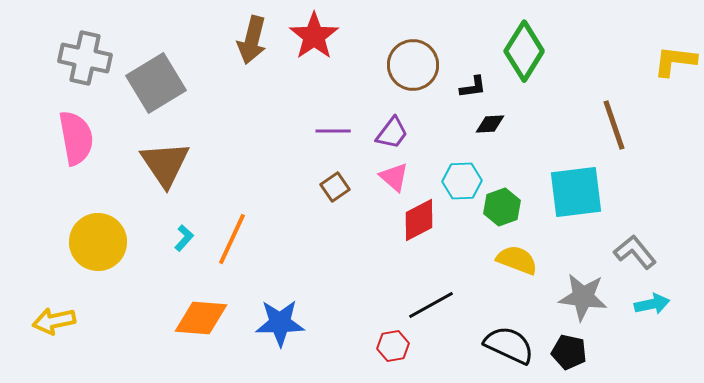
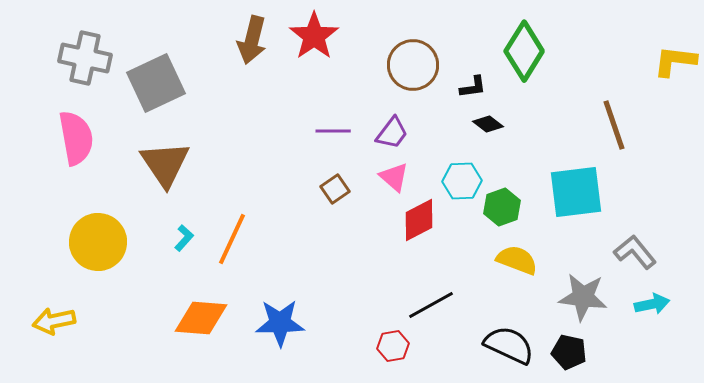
gray square: rotated 6 degrees clockwise
black diamond: moved 2 px left; rotated 40 degrees clockwise
brown square: moved 2 px down
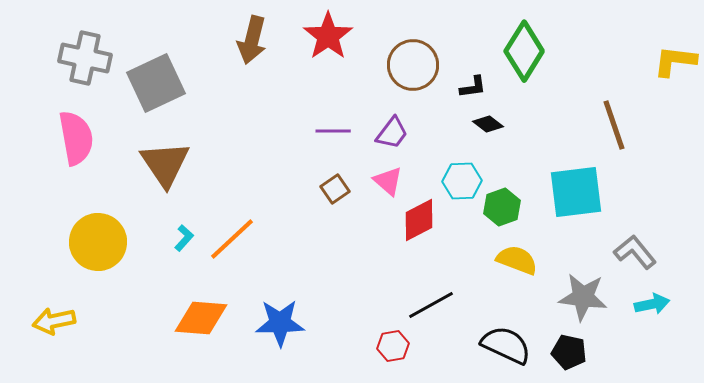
red star: moved 14 px right
pink triangle: moved 6 px left, 4 px down
orange line: rotated 22 degrees clockwise
black semicircle: moved 3 px left
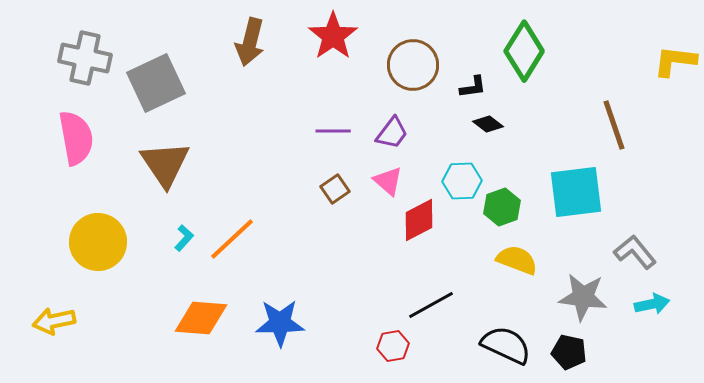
red star: moved 5 px right
brown arrow: moved 2 px left, 2 px down
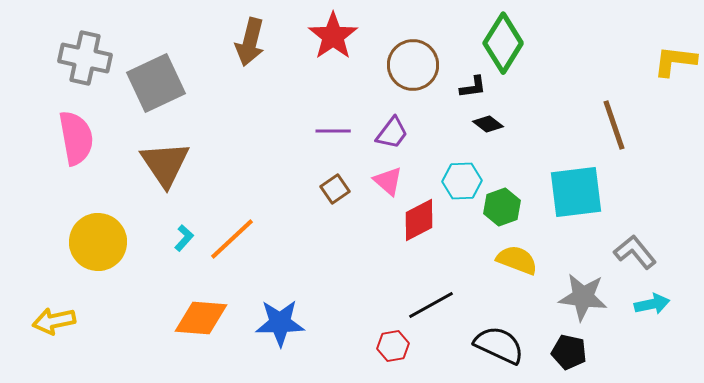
green diamond: moved 21 px left, 8 px up
black semicircle: moved 7 px left
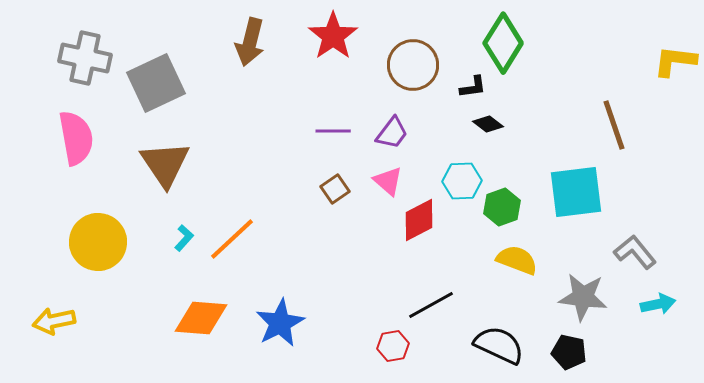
cyan arrow: moved 6 px right
blue star: rotated 27 degrees counterclockwise
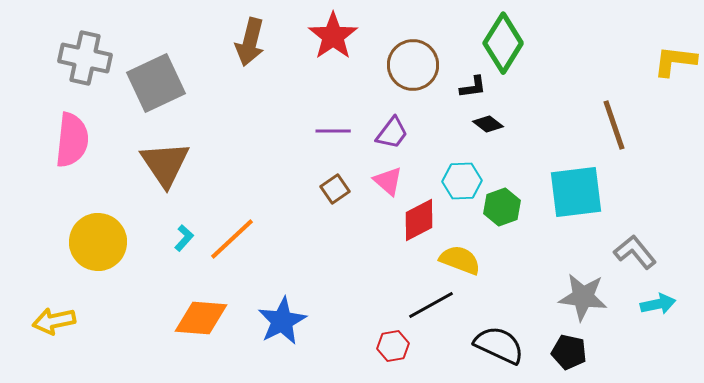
pink semicircle: moved 4 px left, 2 px down; rotated 16 degrees clockwise
yellow semicircle: moved 57 px left
blue star: moved 2 px right, 2 px up
